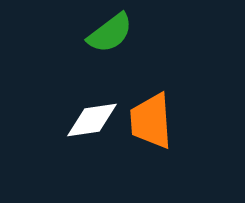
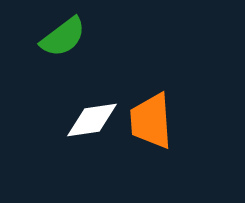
green semicircle: moved 47 px left, 4 px down
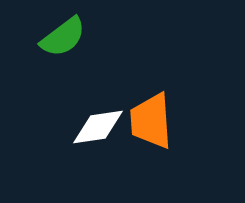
white diamond: moved 6 px right, 7 px down
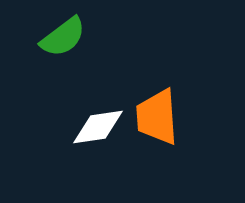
orange trapezoid: moved 6 px right, 4 px up
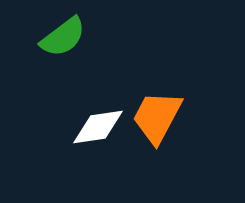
orange trapezoid: rotated 32 degrees clockwise
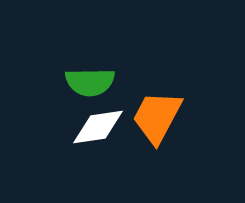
green semicircle: moved 27 px right, 45 px down; rotated 36 degrees clockwise
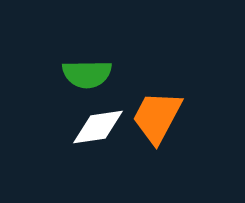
green semicircle: moved 3 px left, 8 px up
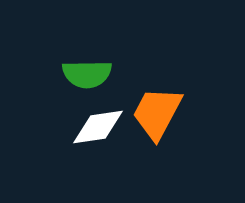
orange trapezoid: moved 4 px up
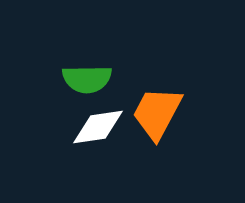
green semicircle: moved 5 px down
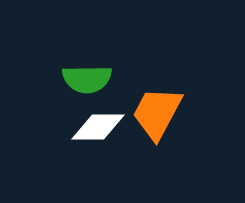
white diamond: rotated 8 degrees clockwise
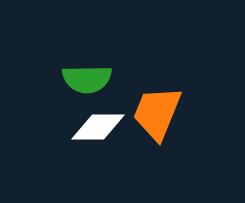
orange trapezoid: rotated 6 degrees counterclockwise
